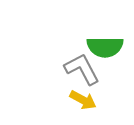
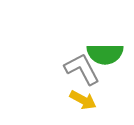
green semicircle: moved 7 px down
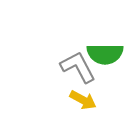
gray L-shape: moved 4 px left, 2 px up
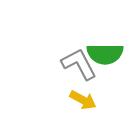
gray L-shape: moved 1 px right, 3 px up
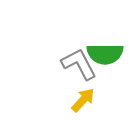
yellow arrow: rotated 76 degrees counterclockwise
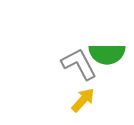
green semicircle: moved 2 px right
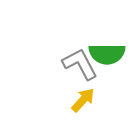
gray L-shape: moved 1 px right
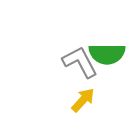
gray L-shape: moved 2 px up
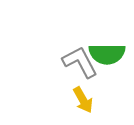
yellow arrow: rotated 108 degrees clockwise
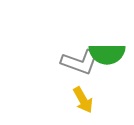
gray L-shape: rotated 138 degrees clockwise
